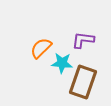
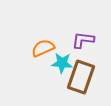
orange semicircle: moved 2 px right; rotated 20 degrees clockwise
brown rectangle: moved 2 px left, 5 px up
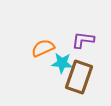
brown rectangle: moved 2 px left
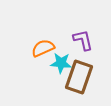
purple L-shape: rotated 70 degrees clockwise
cyan star: moved 1 px left
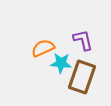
brown rectangle: moved 3 px right
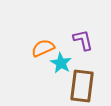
cyan star: rotated 25 degrees clockwise
brown rectangle: moved 9 px down; rotated 12 degrees counterclockwise
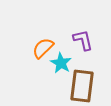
orange semicircle: rotated 20 degrees counterclockwise
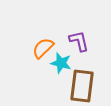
purple L-shape: moved 4 px left, 1 px down
cyan star: rotated 15 degrees counterclockwise
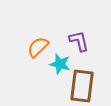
orange semicircle: moved 5 px left, 1 px up
cyan star: moved 1 px left, 1 px down
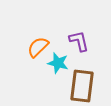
cyan star: moved 2 px left, 1 px up
